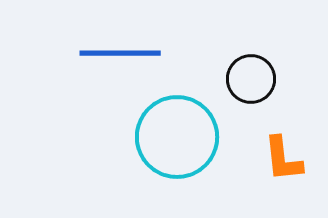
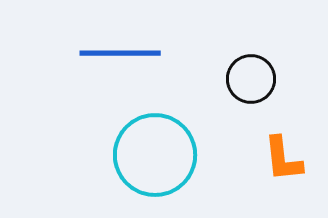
cyan circle: moved 22 px left, 18 px down
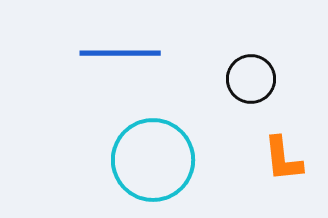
cyan circle: moved 2 px left, 5 px down
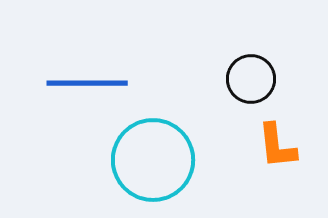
blue line: moved 33 px left, 30 px down
orange L-shape: moved 6 px left, 13 px up
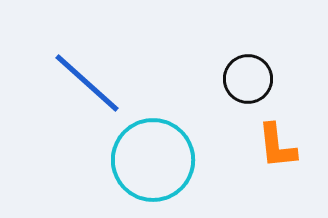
black circle: moved 3 px left
blue line: rotated 42 degrees clockwise
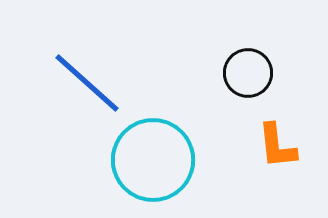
black circle: moved 6 px up
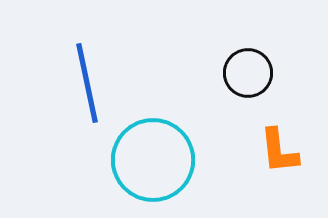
blue line: rotated 36 degrees clockwise
orange L-shape: moved 2 px right, 5 px down
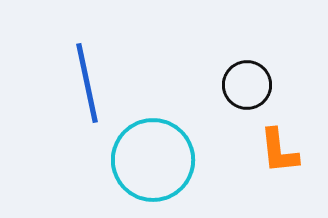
black circle: moved 1 px left, 12 px down
